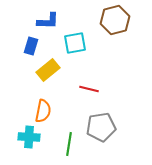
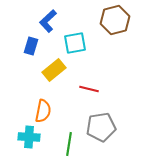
blue L-shape: rotated 135 degrees clockwise
yellow rectangle: moved 6 px right
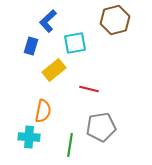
green line: moved 1 px right, 1 px down
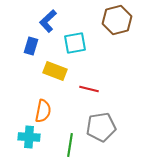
brown hexagon: moved 2 px right
yellow rectangle: moved 1 px right, 1 px down; rotated 60 degrees clockwise
